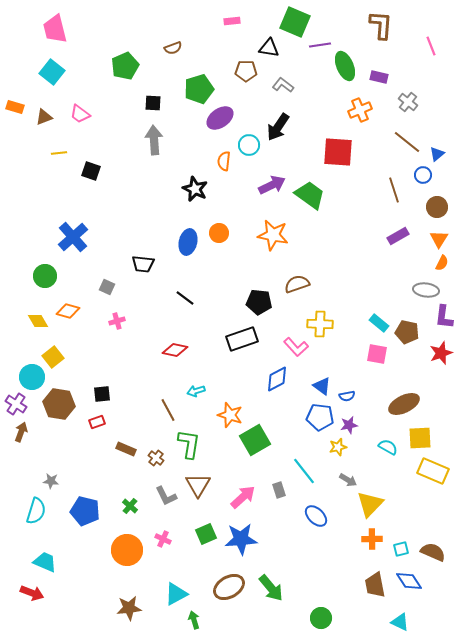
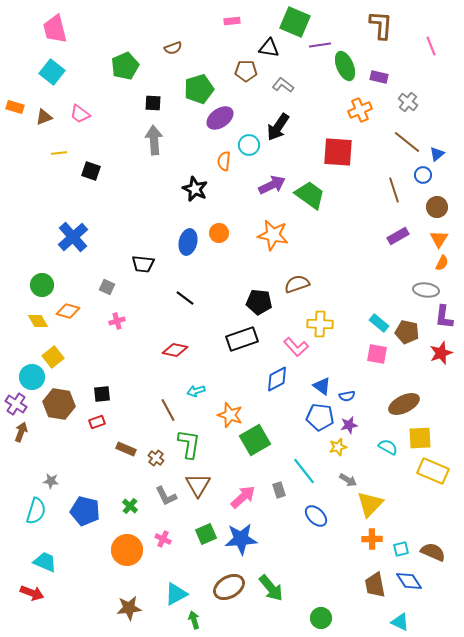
green circle at (45, 276): moved 3 px left, 9 px down
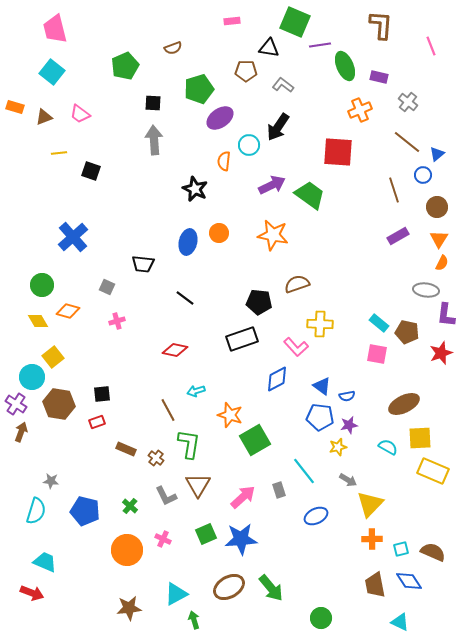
purple L-shape at (444, 317): moved 2 px right, 2 px up
blue ellipse at (316, 516): rotated 70 degrees counterclockwise
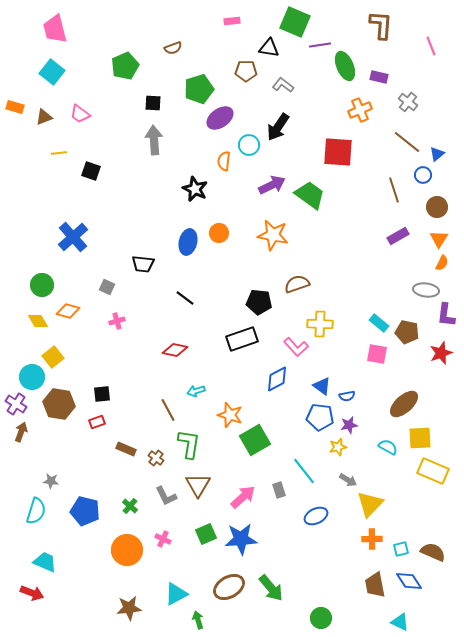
brown ellipse at (404, 404): rotated 16 degrees counterclockwise
green arrow at (194, 620): moved 4 px right
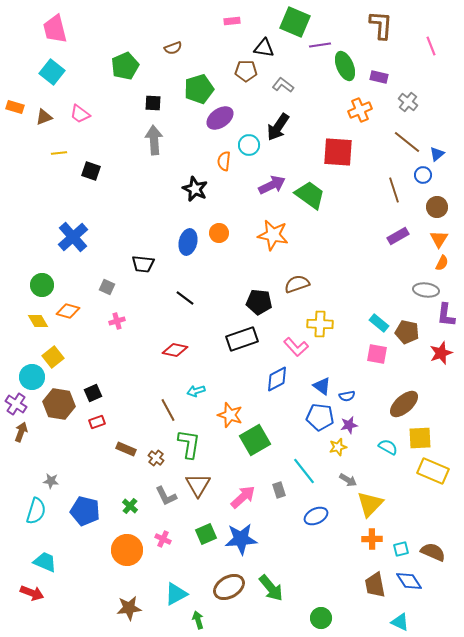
black triangle at (269, 48): moved 5 px left
black square at (102, 394): moved 9 px left, 1 px up; rotated 18 degrees counterclockwise
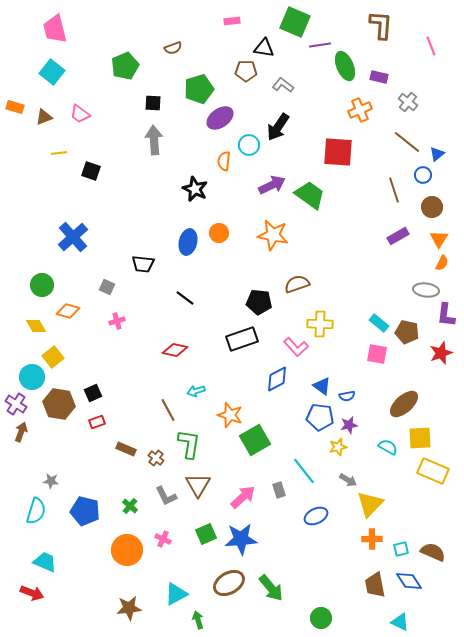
brown circle at (437, 207): moved 5 px left
yellow diamond at (38, 321): moved 2 px left, 5 px down
brown ellipse at (229, 587): moved 4 px up
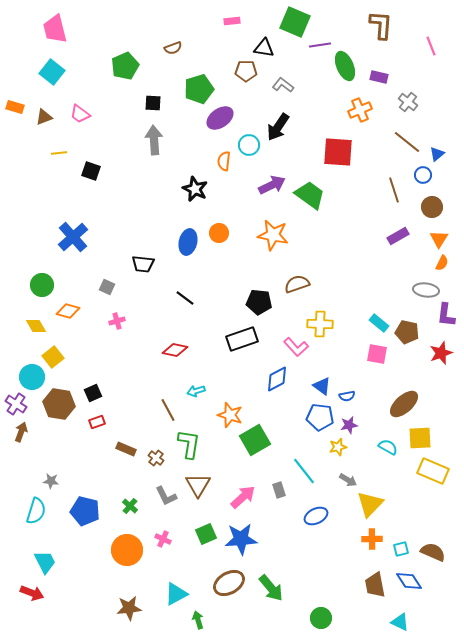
cyan trapezoid at (45, 562): rotated 40 degrees clockwise
